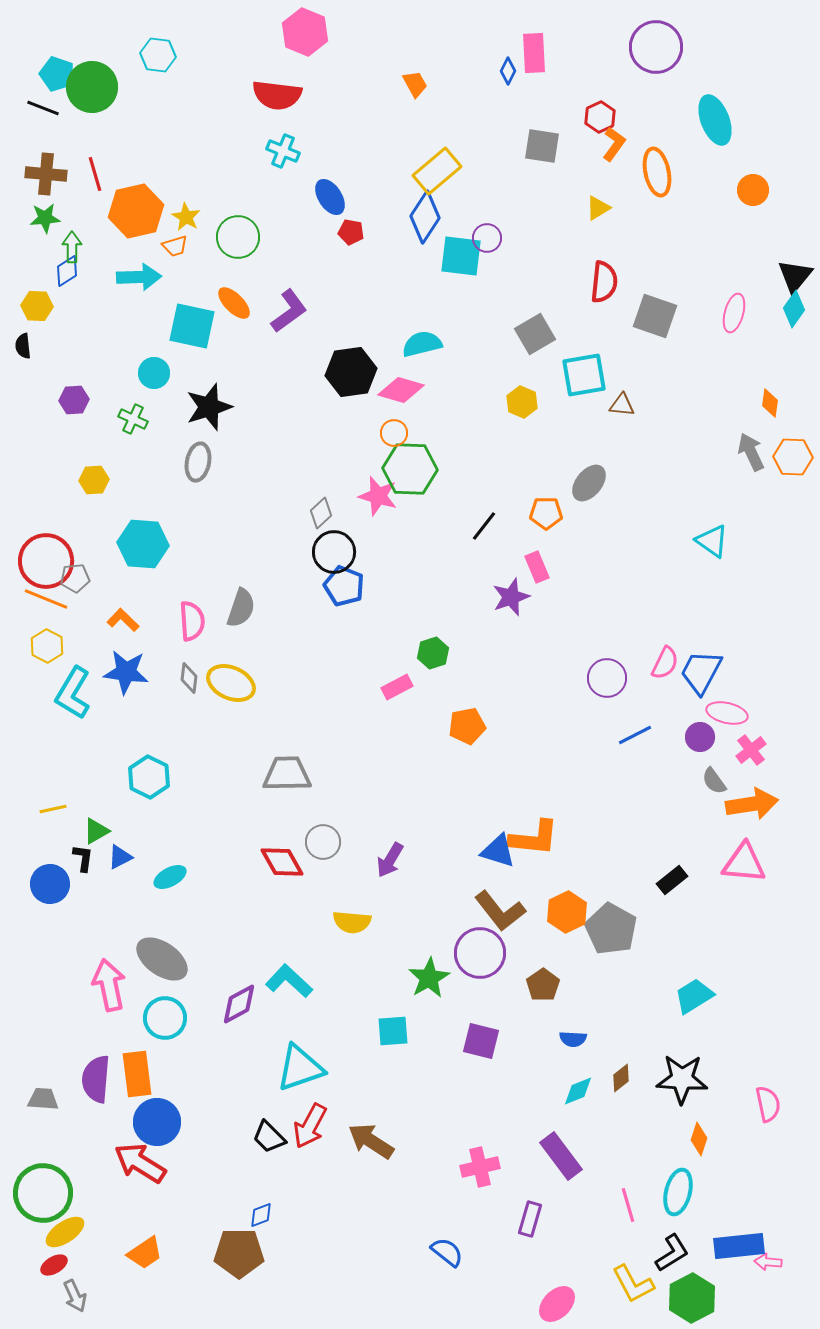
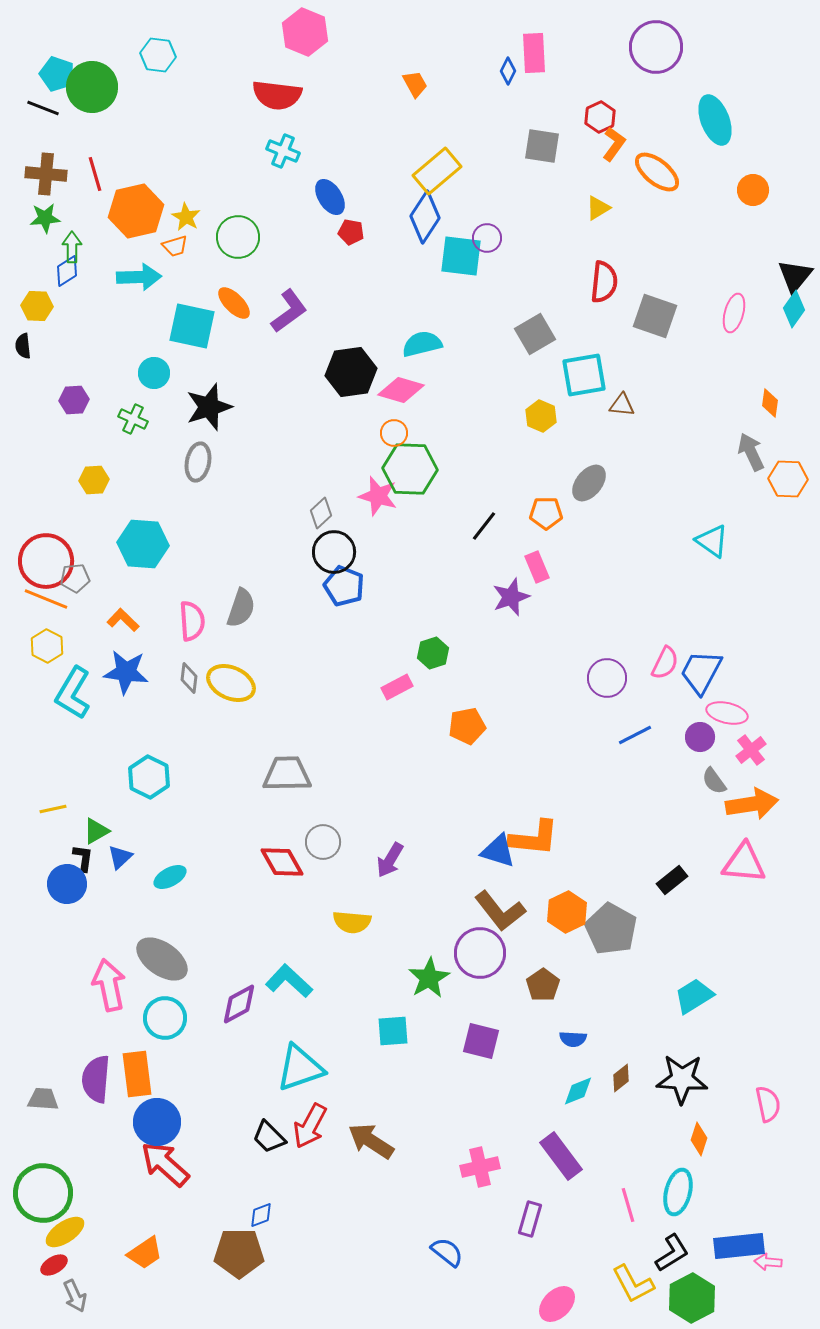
orange ellipse at (657, 172): rotated 39 degrees counterclockwise
yellow hexagon at (522, 402): moved 19 px right, 14 px down
orange hexagon at (793, 457): moved 5 px left, 22 px down
blue triangle at (120, 857): rotated 16 degrees counterclockwise
blue circle at (50, 884): moved 17 px right
red arrow at (140, 1163): moved 25 px right, 1 px down; rotated 10 degrees clockwise
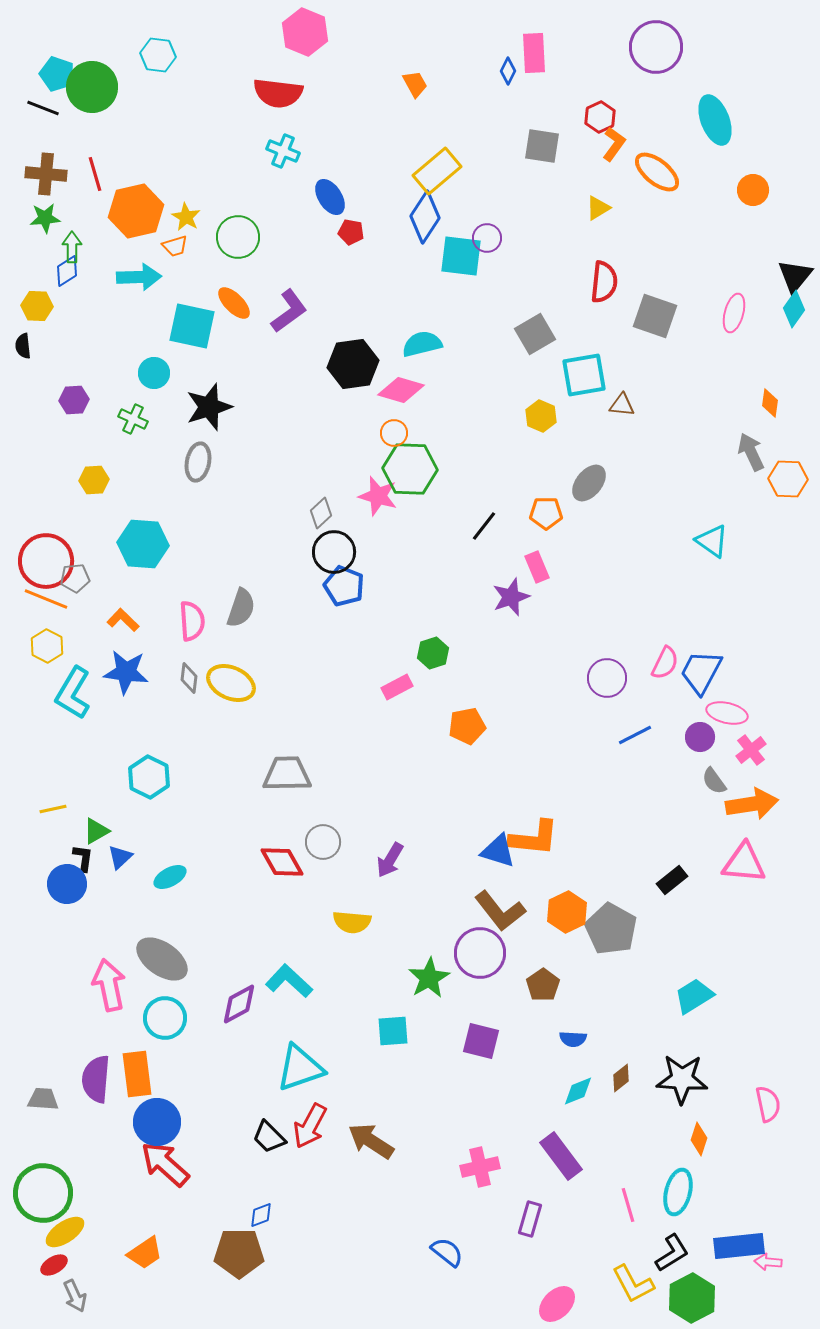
red semicircle at (277, 95): moved 1 px right, 2 px up
black hexagon at (351, 372): moved 2 px right, 8 px up
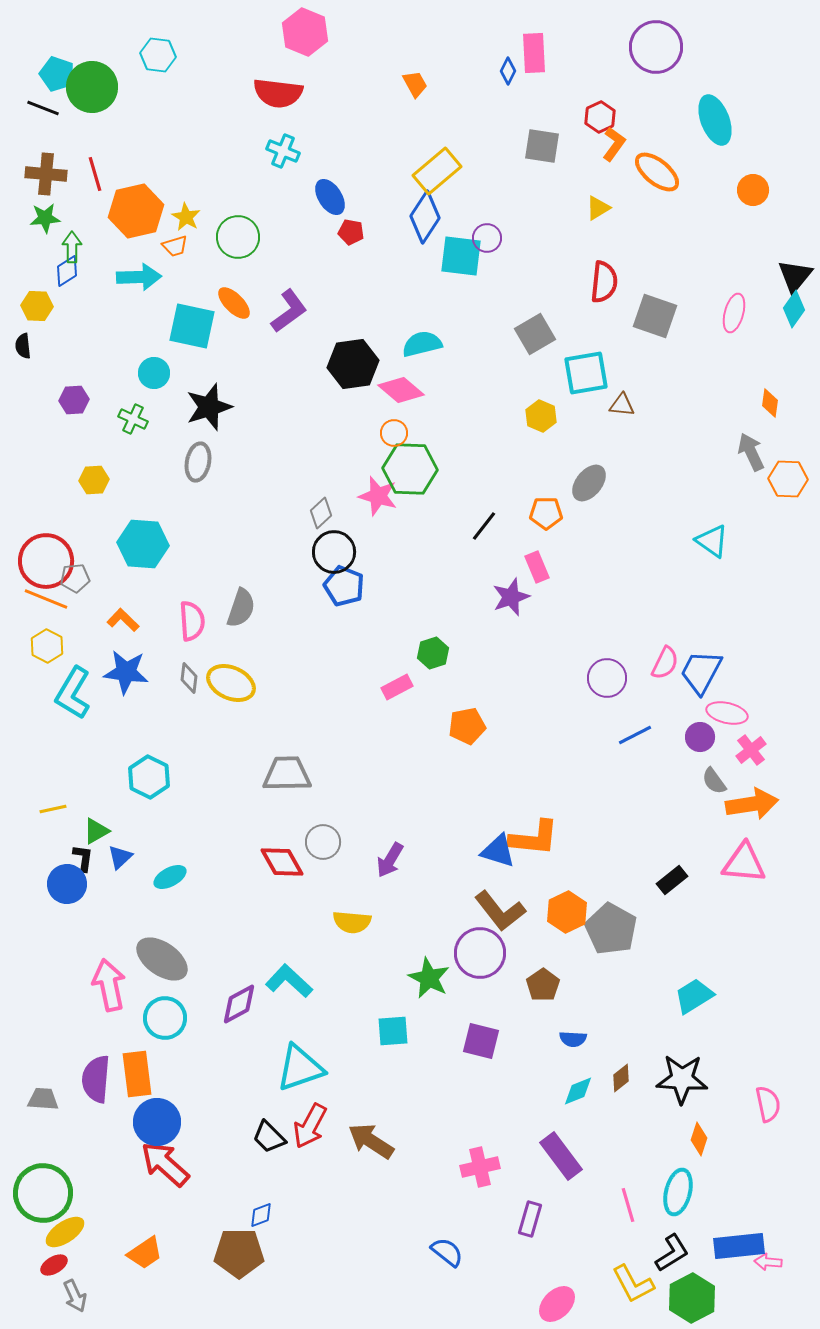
cyan square at (584, 375): moved 2 px right, 2 px up
pink diamond at (401, 390): rotated 24 degrees clockwise
green star at (429, 978): rotated 15 degrees counterclockwise
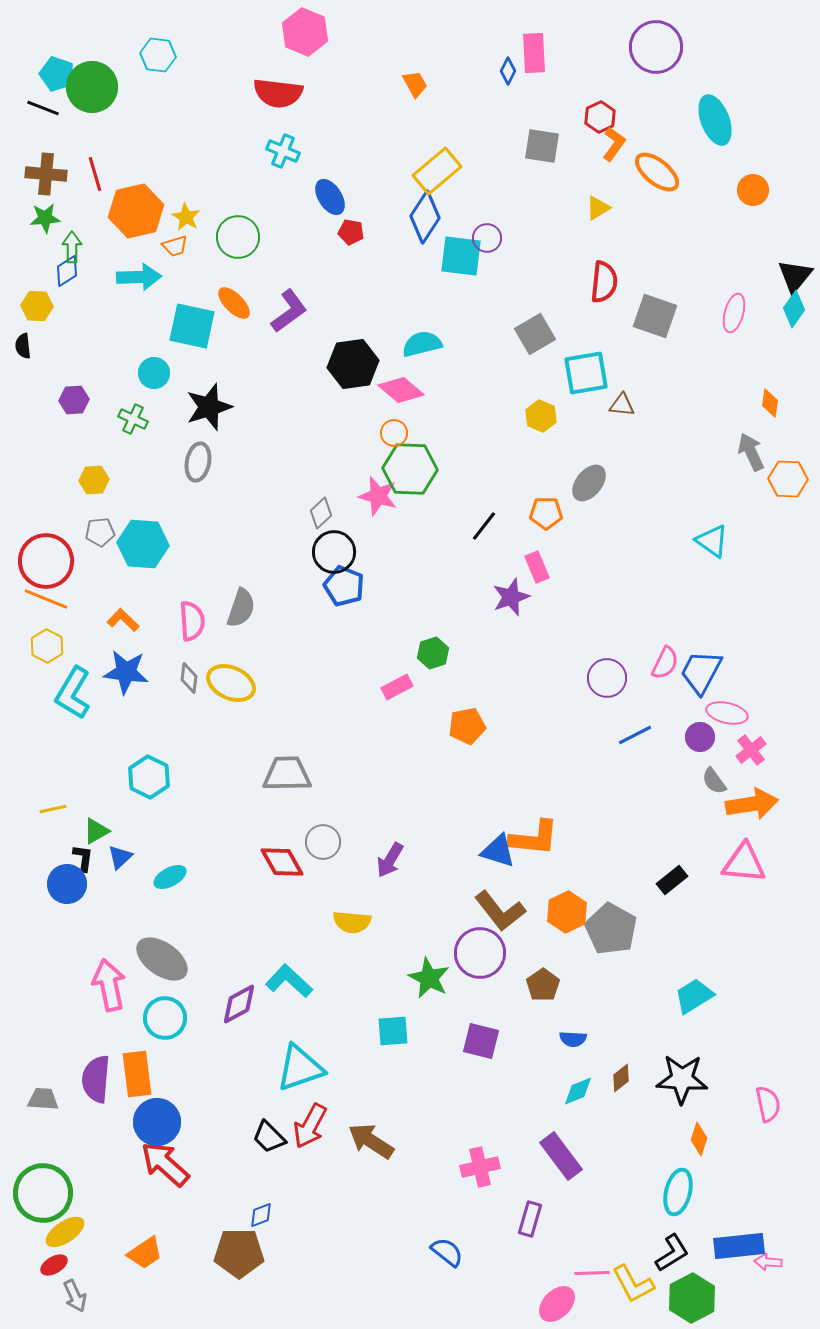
gray pentagon at (75, 578): moved 25 px right, 46 px up
pink line at (628, 1205): moved 36 px left, 68 px down; rotated 76 degrees counterclockwise
